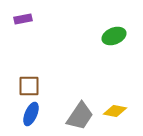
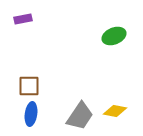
blue ellipse: rotated 15 degrees counterclockwise
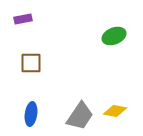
brown square: moved 2 px right, 23 px up
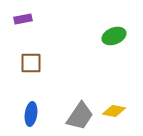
yellow diamond: moved 1 px left
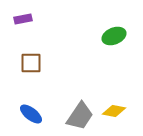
blue ellipse: rotated 60 degrees counterclockwise
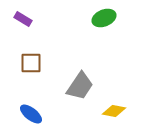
purple rectangle: rotated 42 degrees clockwise
green ellipse: moved 10 px left, 18 px up
gray trapezoid: moved 30 px up
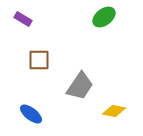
green ellipse: moved 1 px up; rotated 15 degrees counterclockwise
brown square: moved 8 px right, 3 px up
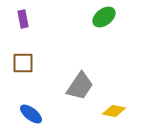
purple rectangle: rotated 48 degrees clockwise
brown square: moved 16 px left, 3 px down
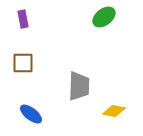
gray trapezoid: moved 1 px left; rotated 32 degrees counterclockwise
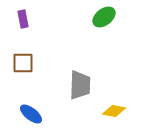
gray trapezoid: moved 1 px right, 1 px up
